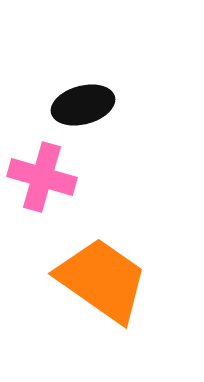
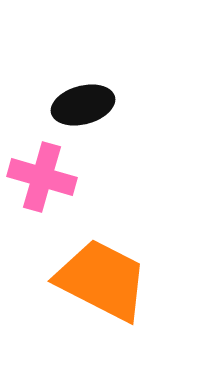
orange trapezoid: rotated 8 degrees counterclockwise
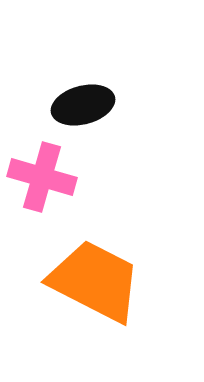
orange trapezoid: moved 7 px left, 1 px down
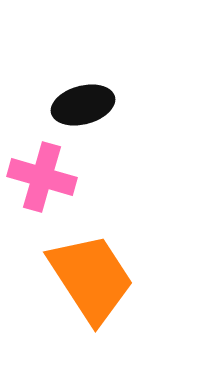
orange trapezoid: moved 4 px left, 3 px up; rotated 30 degrees clockwise
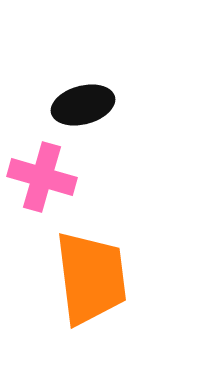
orange trapezoid: rotated 26 degrees clockwise
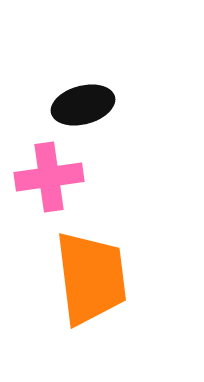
pink cross: moved 7 px right; rotated 24 degrees counterclockwise
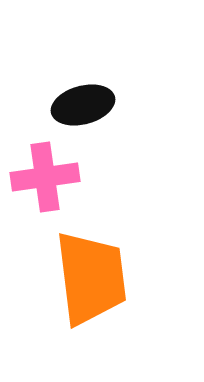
pink cross: moved 4 px left
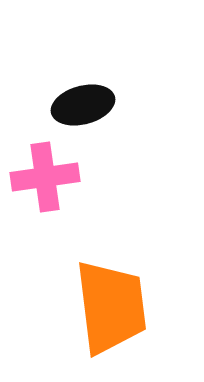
orange trapezoid: moved 20 px right, 29 px down
